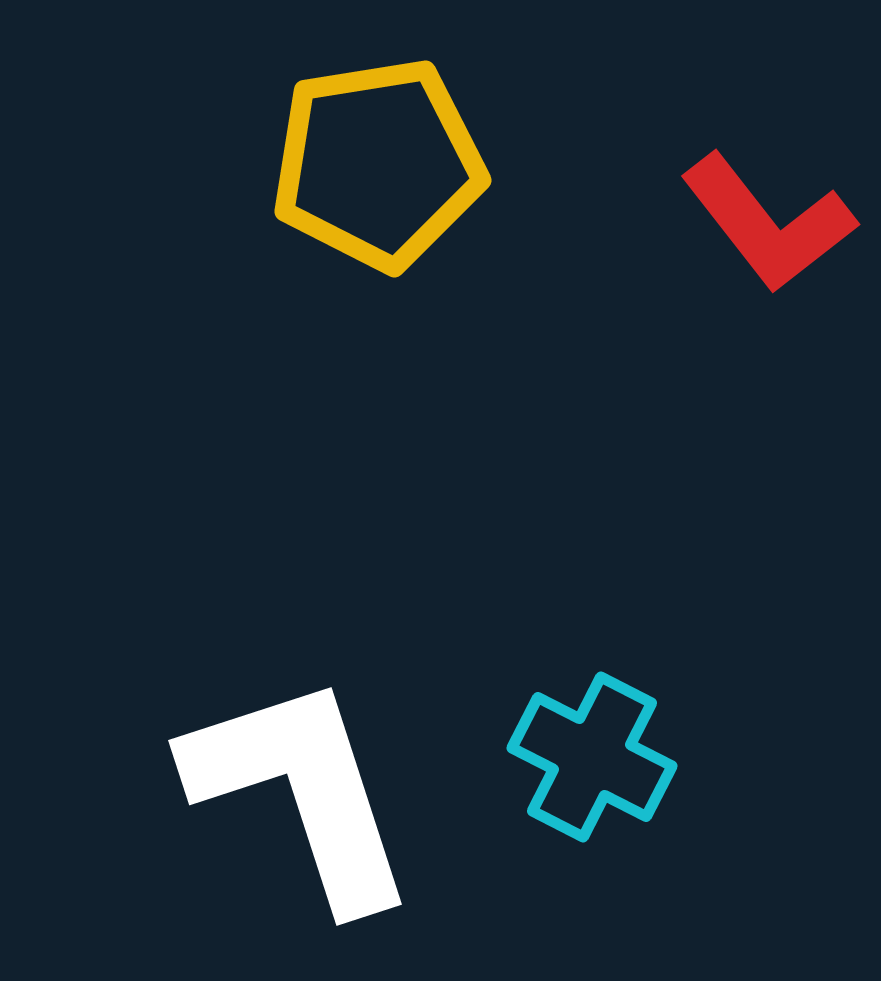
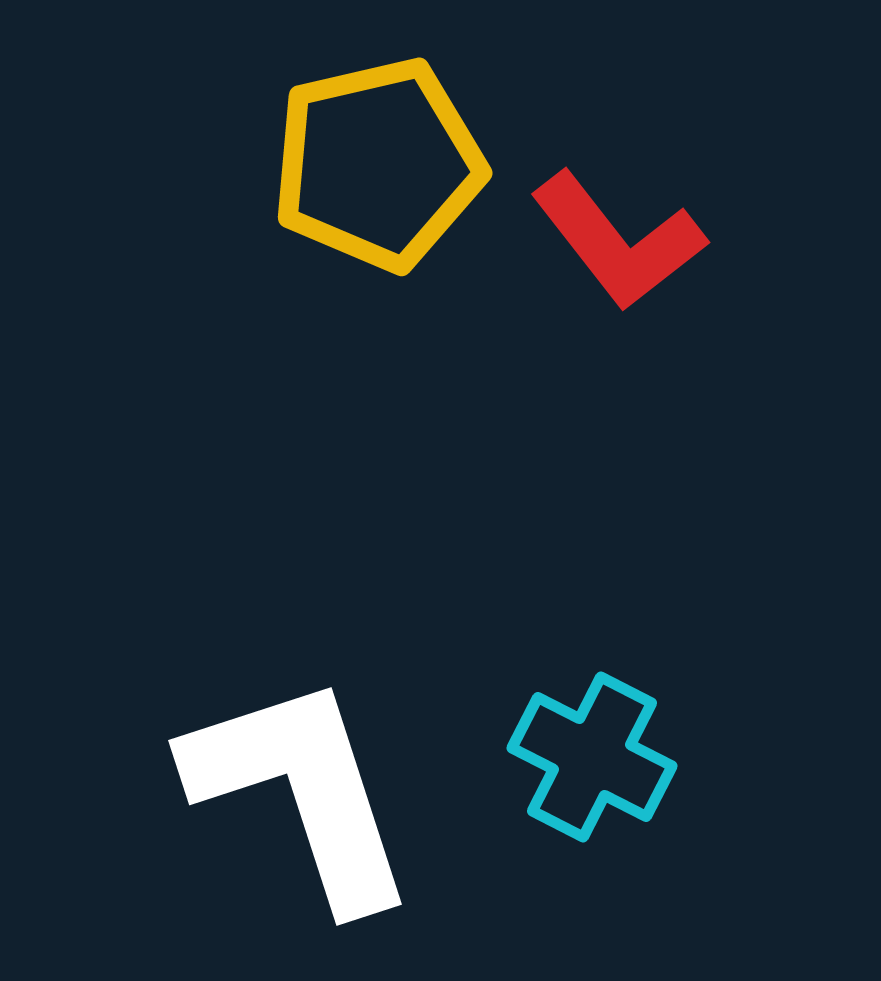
yellow pentagon: rotated 4 degrees counterclockwise
red L-shape: moved 150 px left, 18 px down
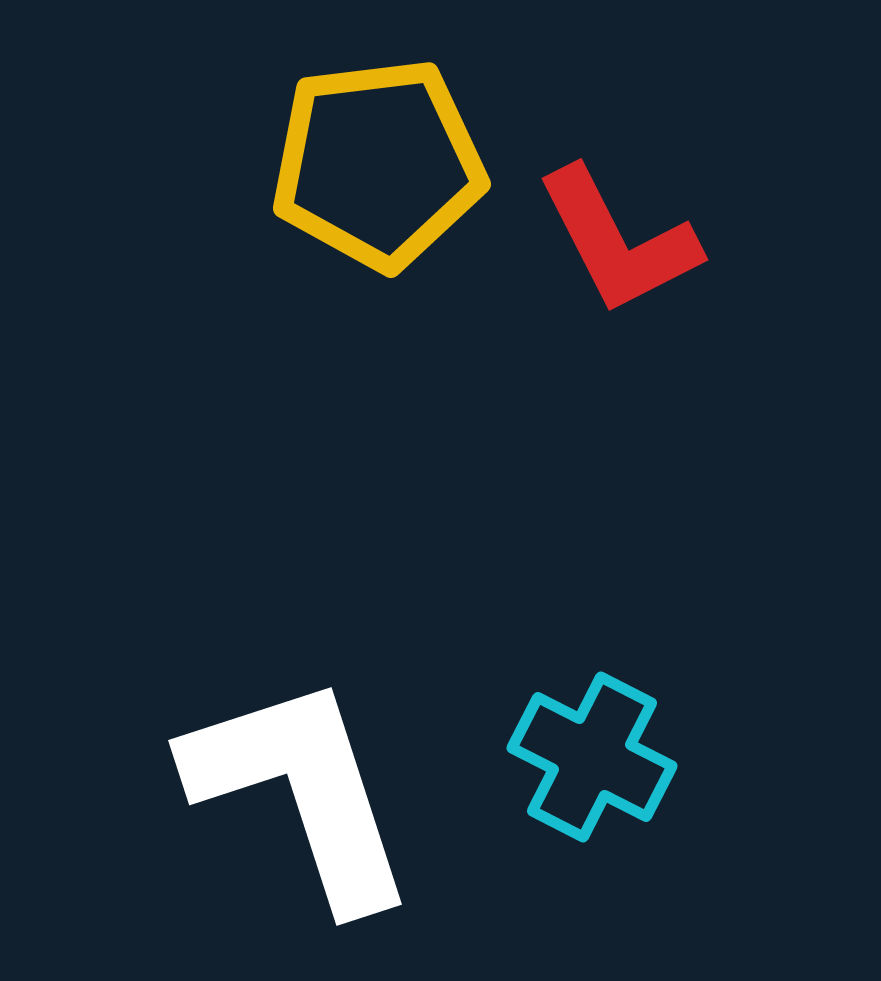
yellow pentagon: rotated 6 degrees clockwise
red L-shape: rotated 11 degrees clockwise
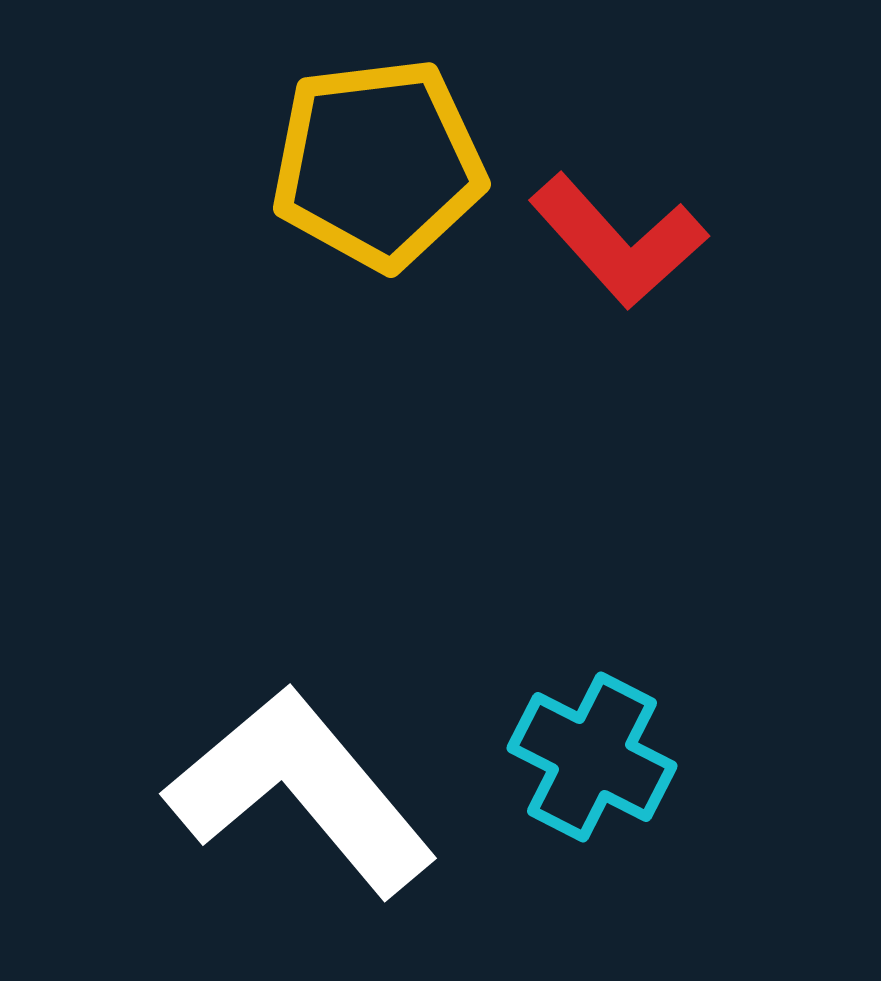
red L-shape: rotated 15 degrees counterclockwise
white L-shape: rotated 22 degrees counterclockwise
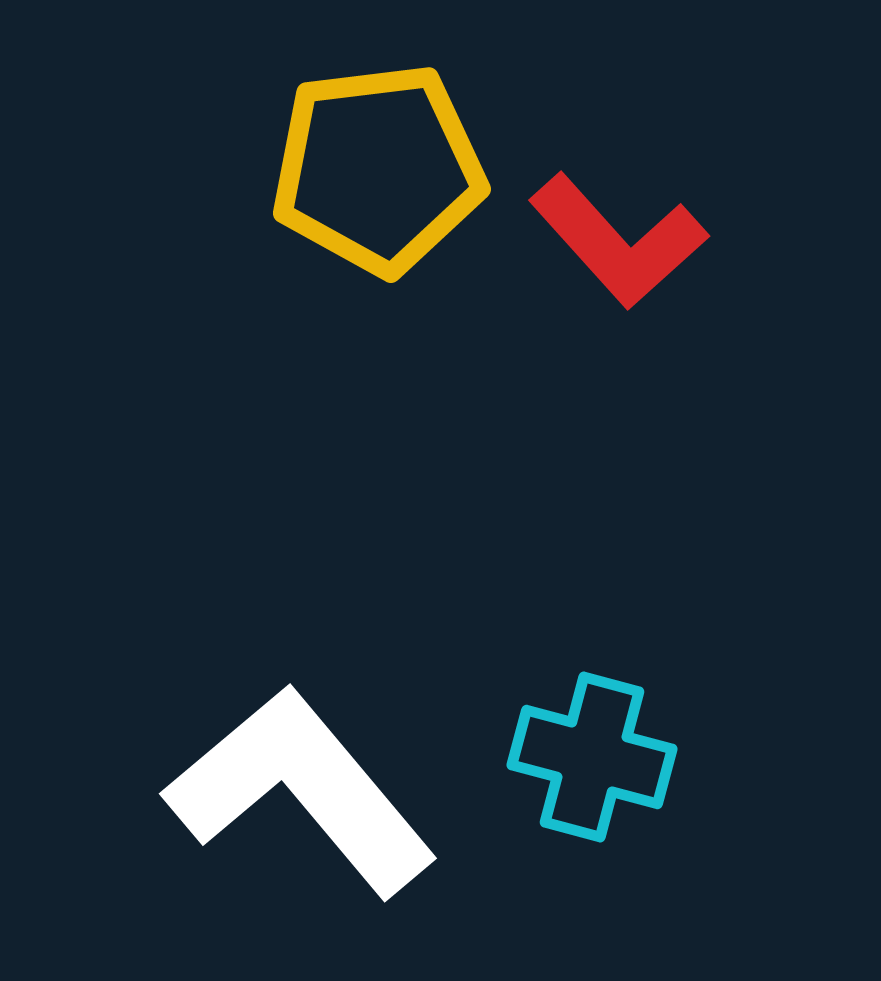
yellow pentagon: moved 5 px down
cyan cross: rotated 12 degrees counterclockwise
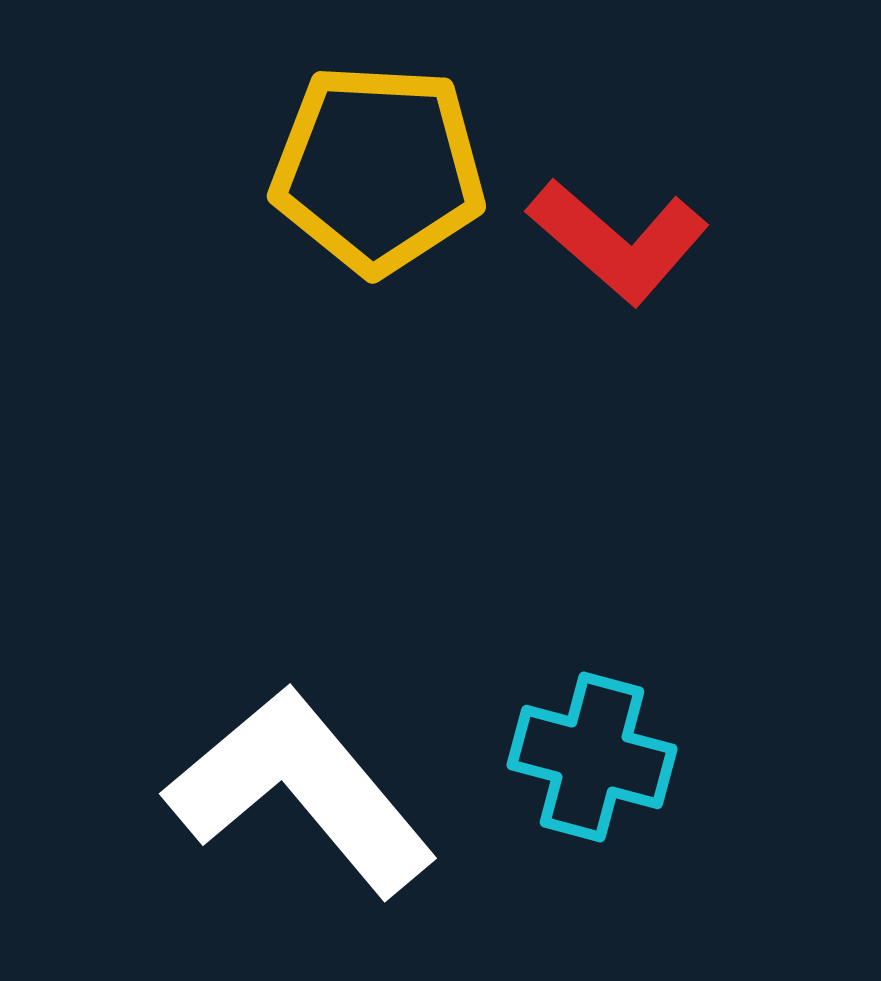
yellow pentagon: rotated 10 degrees clockwise
red L-shape: rotated 7 degrees counterclockwise
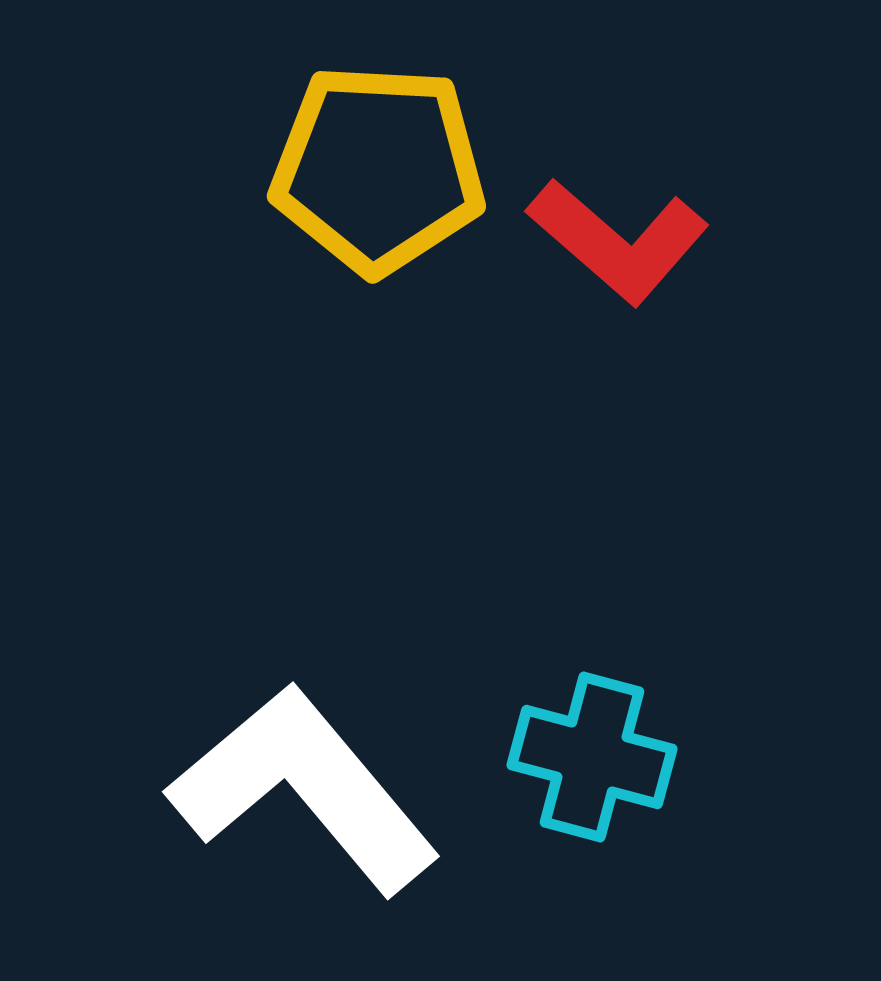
white L-shape: moved 3 px right, 2 px up
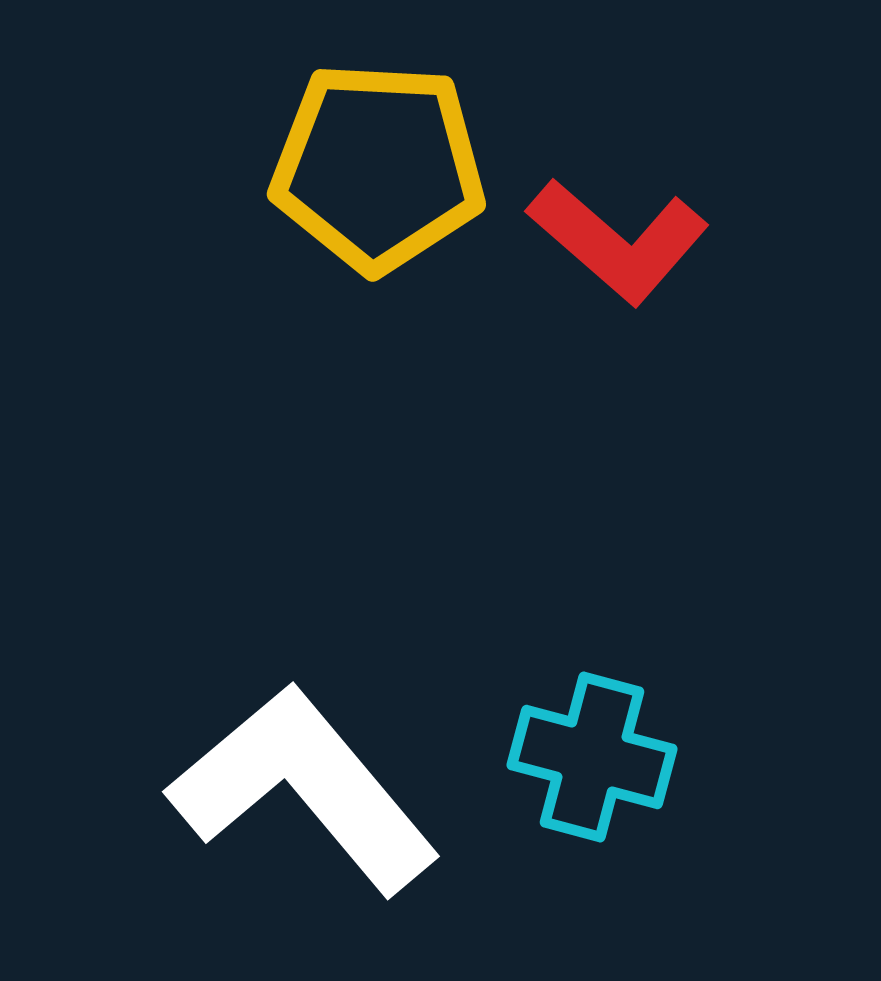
yellow pentagon: moved 2 px up
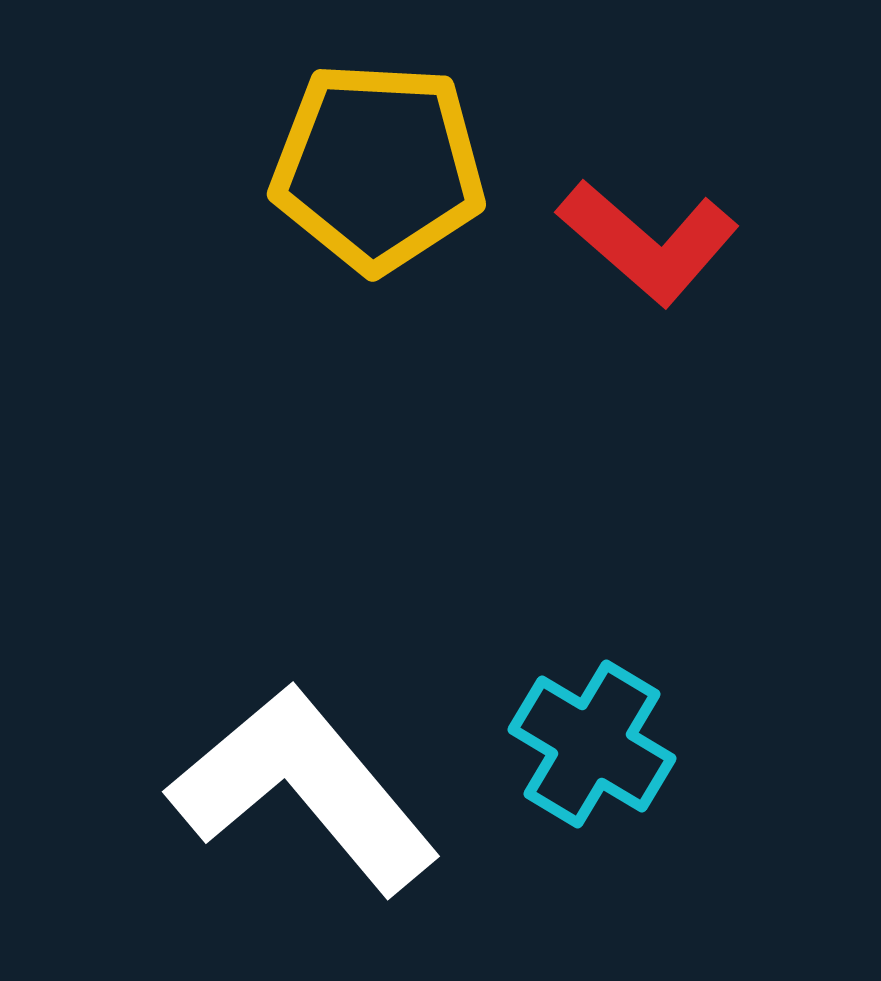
red L-shape: moved 30 px right, 1 px down
cyan cross: moved 13 px up; rotated 16 degrees clockwise
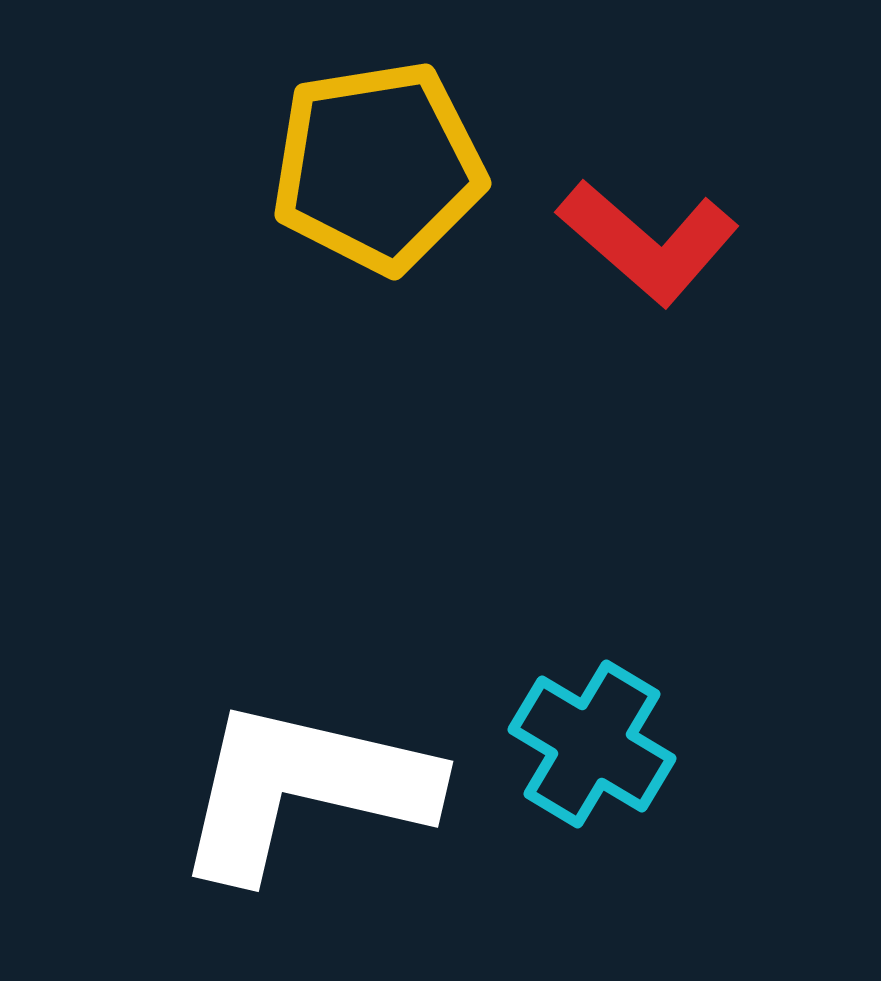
yellow pentagon: rotated 12 degrees counterclockwise
white L-shape: rotated 37 degrees counterclockwise
